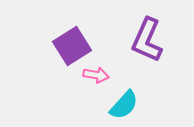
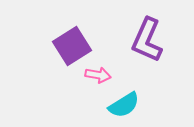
pink arrow: moved 2 px right
cyan semicircle: rotated 16 degrees clockwise
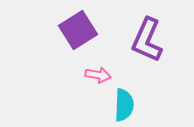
purple square: moved 6 px right, 16 px up
cyan semicircle: rotated 56 degrees counterclockwise
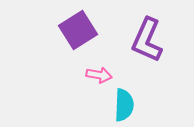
pink arrow: moved 1 px right
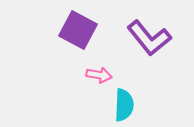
purple square: rotated 30 degrees counterclockwise
purple L-shape: moved 2 px right, 2 px up; rotated 63 degrees counterclockwise
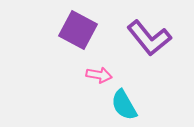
cyan semicircle: rotated 148 degrees clockwise
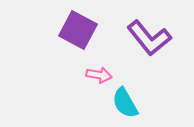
cyan semicircle: moved 1 px right, 2 px up
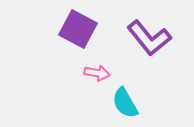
purple square: moved 1 px up
pink arrow: moved 2 px left, 2 px up
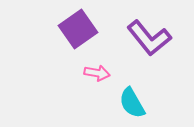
purple square: rotated 27 degrees clockwise
cyan semicircle: moved 7 px right
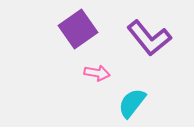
cyan semicircle: rotated 68 degrees clockwise
